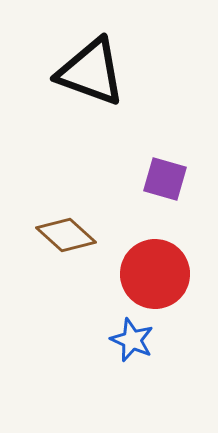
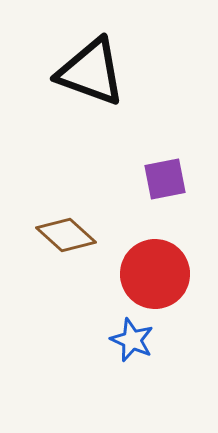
purple square: rotated 27 degrees counterclockwise
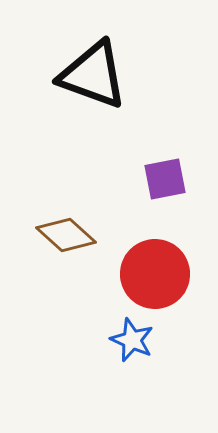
black triangle: moved 2 px right, 3 px down
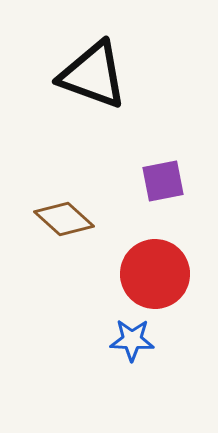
purple square: moved 2 px left, 2 px down
brown diamond: moved 2 px left, 16 px up
blue star: rotated 21 degrees counterclockwise
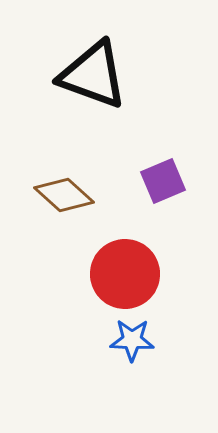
purple square: rotated 12 degrees counterclockwise
brown diamond: moved 24 px up
red circle: moved 30 px left
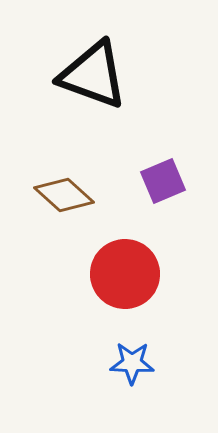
blue star: moved 23 px down
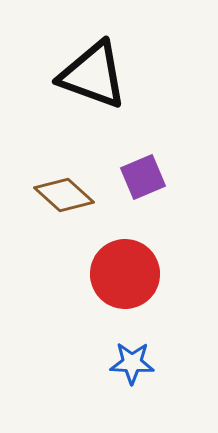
purple square: moved 20 px left, 4 px up
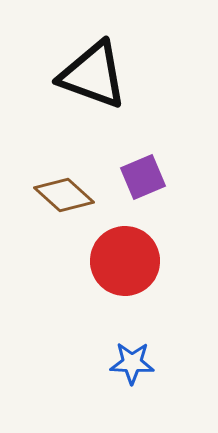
red circle: moved 13 px up
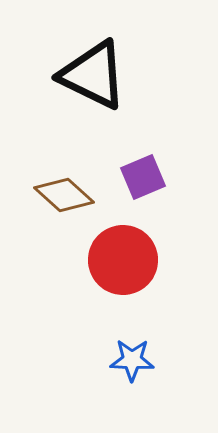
black triangle: rotated 6 degrees clockwise
red circle: moved 2 px left, 1 px up
blue star: moved 3 px up
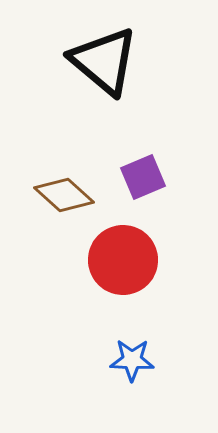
black triangle: moved 11 px right, 14 px up; rotated 14 degrees clockwise
